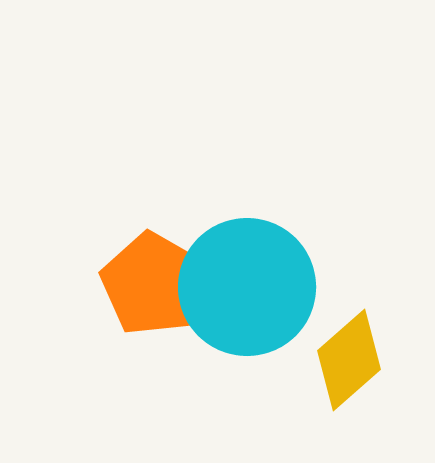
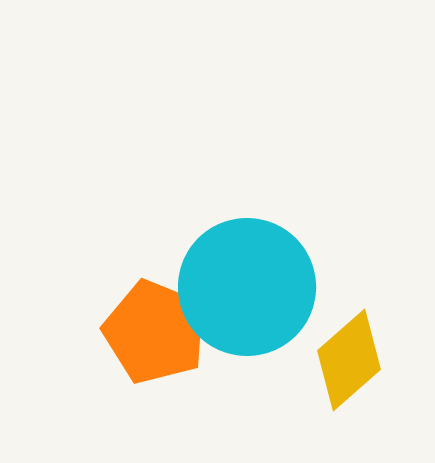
orange pentagon: moved 2 px right, 48 px down; rotated 8 degrees counterclockwise
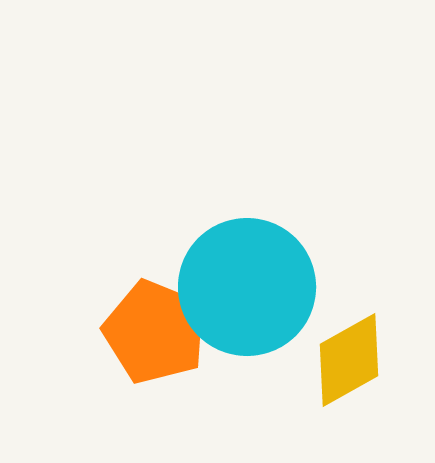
yellow diamond: rotated 12 degrees clockwise
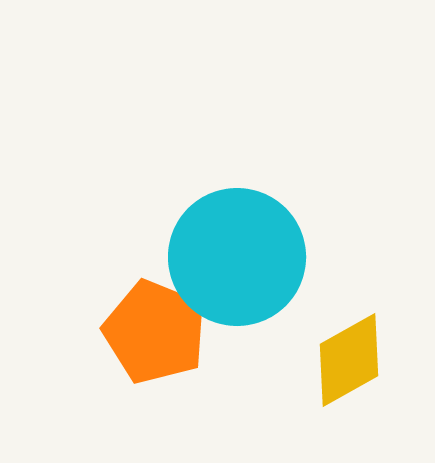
cyan circle: moved 10 px left, 30 px up
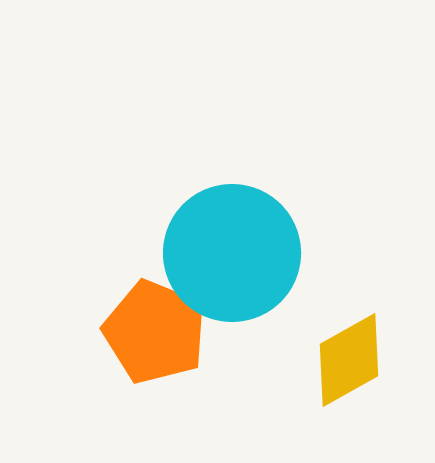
cyan circle: moved 5 px left, 4 px up
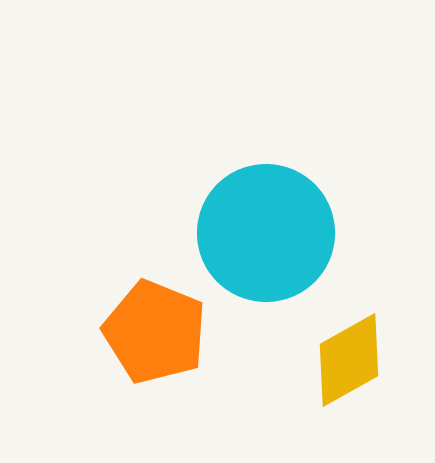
cyan circle: moved 34 px right, 20 px up
